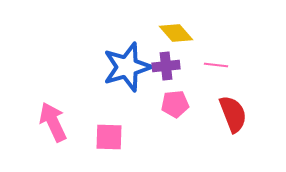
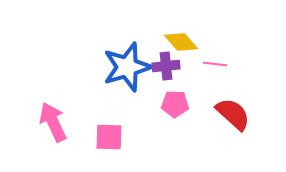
yellow diamond: moved 5 px right, 9 px down
pink line: moved 1 px left, 1 px up
pink pentagon: rotated 8 degrees clockwise
red semicircle: rotated 27 degrees counterclockwise
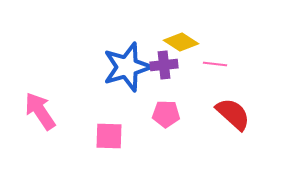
yellow diamond: rotated 16 degrees counterclockwise
purple cross: moved 2 px left, 1 px up
pink pentagon: moved 9 px left, 10 px down
pink arrow: moved 13 px left, 11 px up; rotated 9 degrees counterclockwise
pink square: moved 1 px up
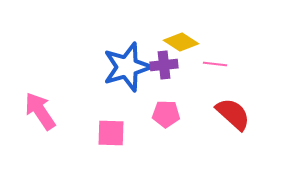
pink square: moved 2 px right, 3 px up
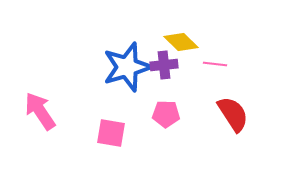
yellow diamond: rotated 12 degrees clockwise
red semicircle: rotated 15 degrees clockwise
pink square: rotated 8 degrees clockwise
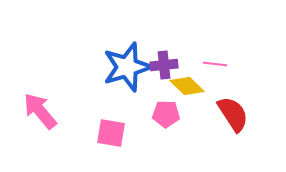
yellow diamond: moved 6 px right, 44 px down
pink arrow: rotated 6 degrees counterclockwise
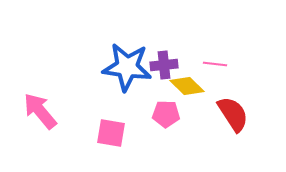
blue star: rotated 24 degrees clockwise
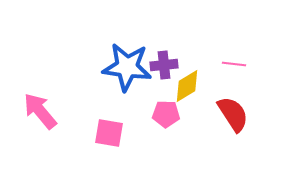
pink line: moved 19 px right
yellow diamond: rotated 76 degrees counterclockwise
pink square: moved 2 px left
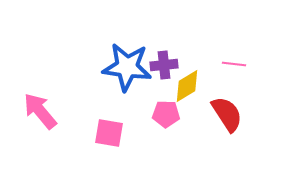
red semicircle: moved 6 px left
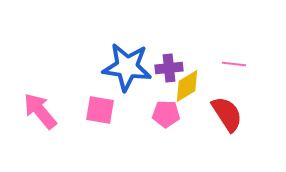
purple cross: moved 5 px right, 3 px down
pink square: moved 9 px left, 23 px up
